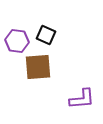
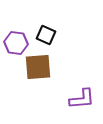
purple hexagon: moved 1 px left, 2 px down
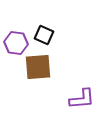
black square: moved 2 px left
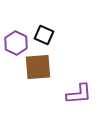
purple hexagon: rotated 20 degrees clockwise
purple L-shape: moved 3 px left, 5 px up
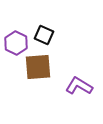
purple L-shape: moved 8 px up; rotated 144 degrees counterclockwise
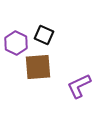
purple L-shape: rotated 56 degrees counterclockwise
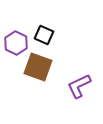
brown square: rotated 24 degrees clockwise
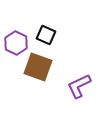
black square: moved 2 px right
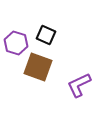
purple hexagon: rotated 10 degrees counterclockwise
purple L-shape: moved 1 px up
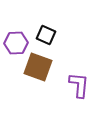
purple hexagon: rotated 20 degrees counterclockwise
purple L-shape: rotated 120 degrees clockwise
